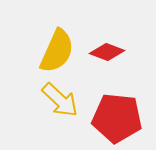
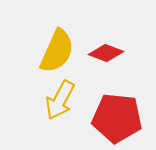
red diamond: moved 1 px left, 1 px down
yellow arrow: rotated 75 degrees clockwise
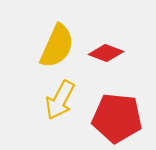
yellow semicircle: moved 5 px up
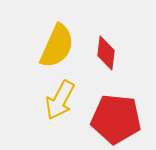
red diamond: rotated 76 degrees clockwise
red pentagon: moved 1 px left, 1 px down
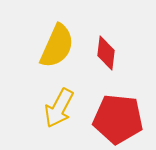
yellow arrow: moved 1 px left, 8 px down
red pentagon: moved 2 px right
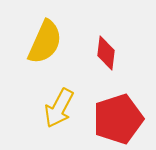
yellow semicircle: moved 12 px left, 4 px up
red pentagon: rotated 24 degrees counterclockwise
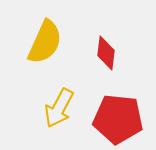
red pentagon: rotated 24 degrees clockwise
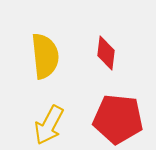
yellow semicircle: moved 14 px down; rotated 30 degrees counterclockwise
yellow arrow: moved 10 px left, 17 px down
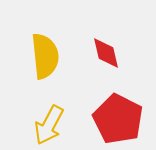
red diamond: rotated 20 degrees counterclockwise
red pentagon: rotated 21 degrees clockwise
